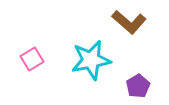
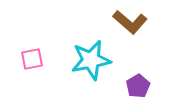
brown L-shape: moved 1 px right
pink square: rotated 20 degrees clockwise
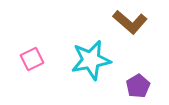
pink square: rotated 15 degrees counterclockwise
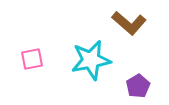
brown L-shape: moved 1 px left, 1 px down
pink square: rotated 15 degrees clockwise
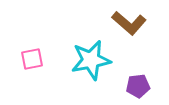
purple pentagon: rotated 25 degrees clockwise
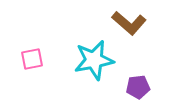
cyan star: moved 3 px right
purple pentagon: moved 1 px down
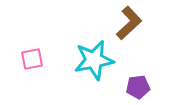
brown L-shape: rotated 84 degrees counterclockwise
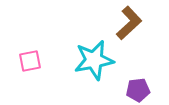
pink square: moved 2 px left, 2 px down
purple pentagon: moved 3 px down
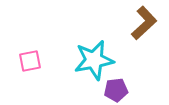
brown L-shape: moved 15 px right
purple pentagon: moved 22 px left
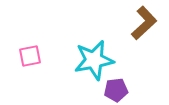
pink square: moved 5 px up
